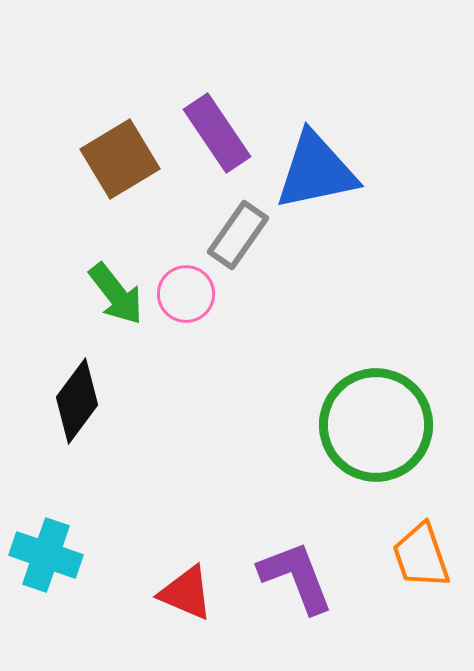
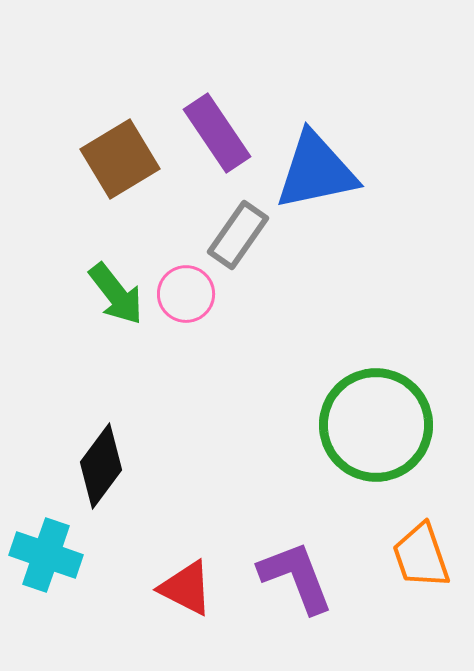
black diamond: moved 24 px right, 65 px down
red triangle: moved 5 px up; rotated 4 degrees clockwise
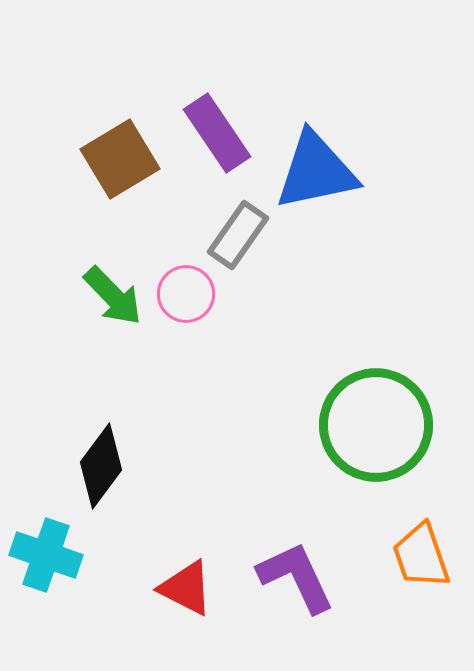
green arrow: moved 3 px left, 2 px down; rotated 6 degrees counterclockwise
purple L-shape: rotated 4 degrees counterclockwise
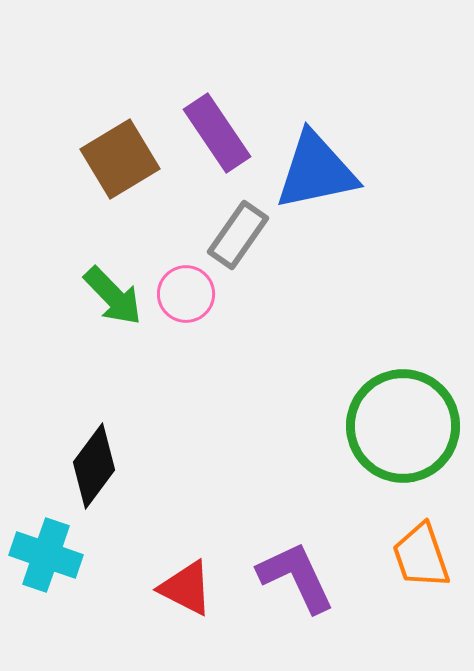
green circle: moved 27 px right, 1 px down
black diamond: moved 7 px left
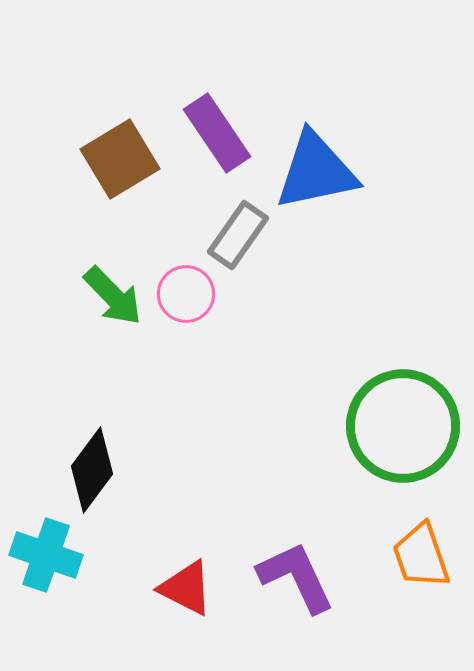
black diamond: moved 2 px left, 4 px down
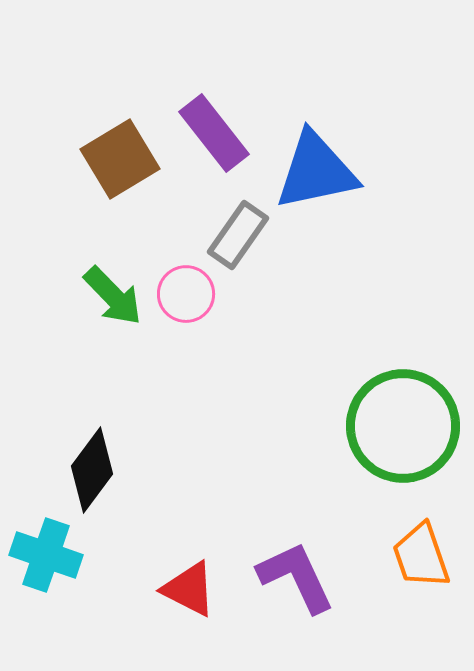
purple rectangle: moved 3 px left; rotated 4 degrees counterclockwise
red triangle: moved 3 px right, 1 px down
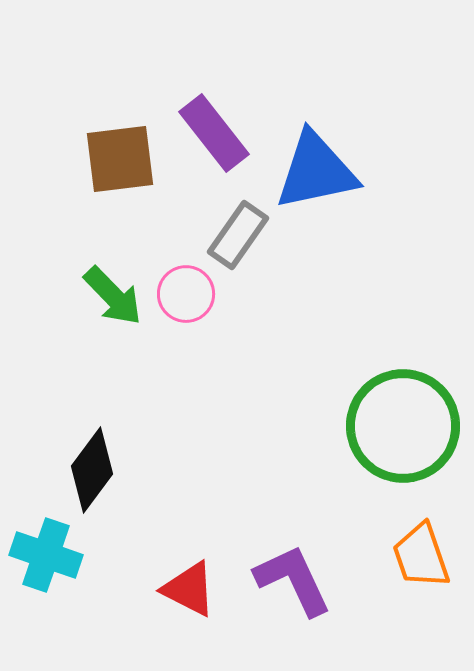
brown square: rotated 24 degrees clockwise
purple L-shape: moved 3 px left, 3 px down
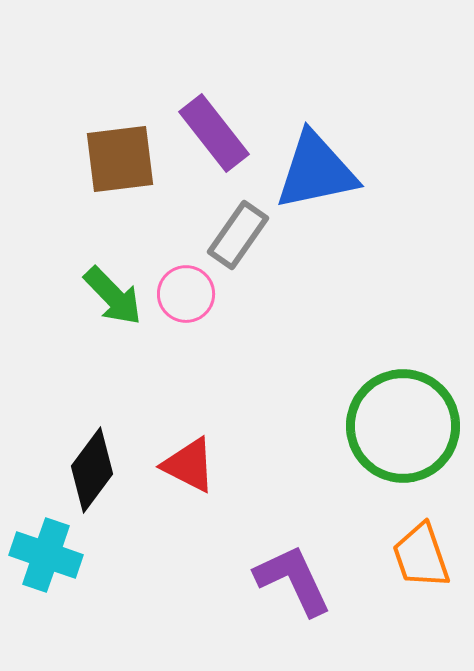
red triangle: moved 124 px up
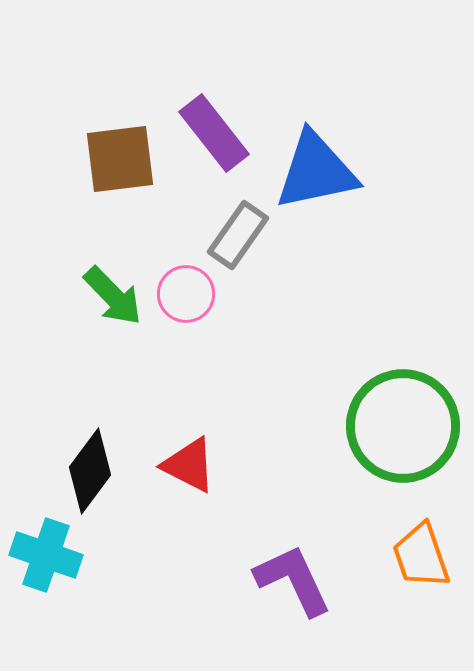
black diamond: moved 2 px left, 1 px down
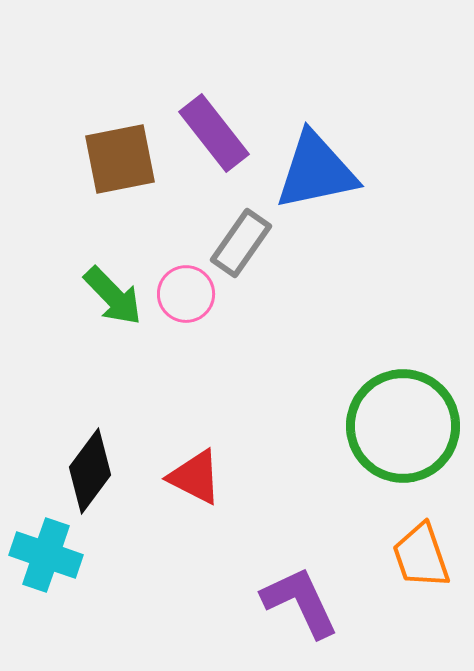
brown square: rotated 4 degrees counterclockwise
gray rectangle: moved 3 px right, 8 px down
red triangle: moved 6 px right, 12 px down
purple L-shape: moved 7 px right, 22 px down
